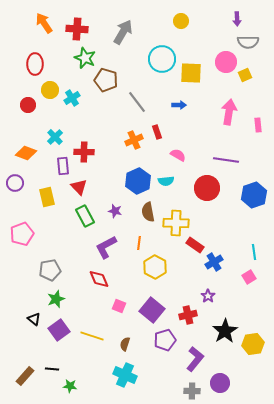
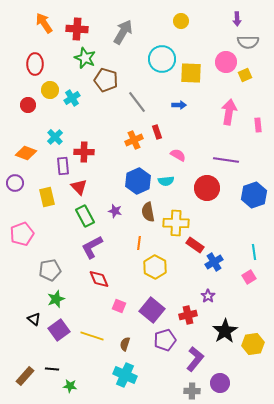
purple L-shape at (106, 247): moved 14 px left
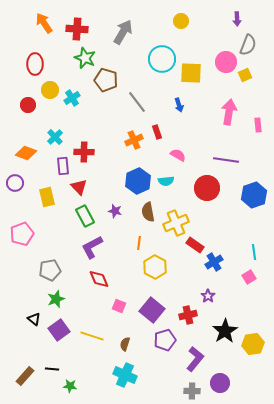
gray semicircle at (248, 42): moved 3 px down; rotated 70 degrees counterclockwise
blue arrow at (179, 105): rotated 72 degrees clockwise
yellow cross at (176, 223): rotated 25 degrees counterclockwise
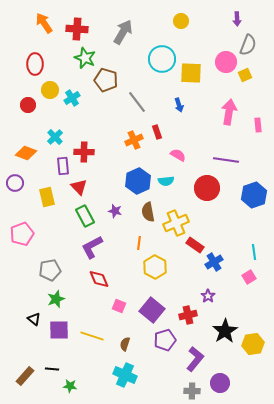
purple square at (59, 330): rotated 35 degrees clockwise
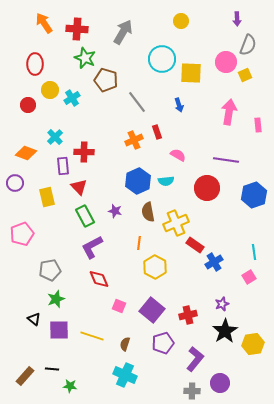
purple star at (208, 296): moved 14 px right, 8 px down; rotated 16 degrees clockwise
purple pentagon at (165, 340): moved 2 px left, 3 px down
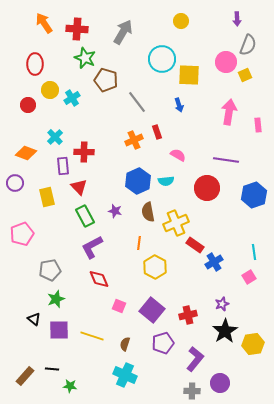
yellow square at (191, 73): moved 2 px left, 2 px down
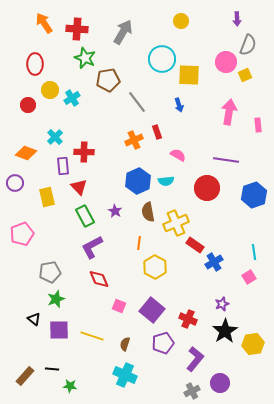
brown pentagon at (106, 80): moved 2 px right; rotated 25 degrees counterclockwise
purple star at (115, 211): rotated 16 degrees clockwise
gray pentagon at (50, 270): moved 2 px down
red cross at (188, 315): moved 4 px down; rotated 36 degrees clockwise
gray cross at (192, 391): rotated 28 degrees counterclockwise
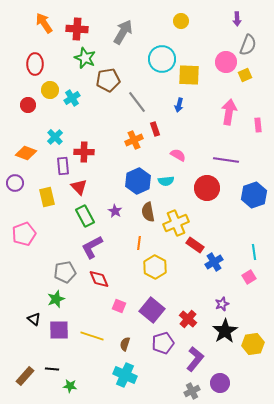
blue arrow at (179, 105): rotated 32 degrees clockwise
red rectangle at (157, 132): moved 2 px left, 3 px up
pink pentagon at (22, 234): moved 2 px right
gray pentagon at (50, 272): moved 15 px right
red cross at (188, 319): rotated 18 degrees clockwise
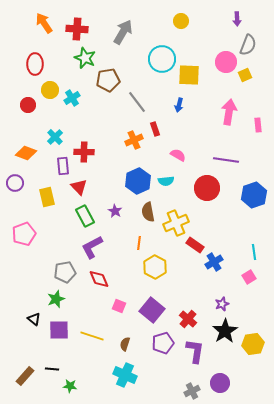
purple L-shape at (195, 359): moved 8 px up; rotated 30 degrees counterclockwise
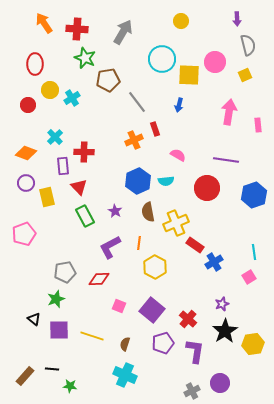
gray semicircle at (248, 45): rotated 35 degrees counterclockwise
pink circle at (226, 62): moved 11 px left
purple circle at (15, 183): moved 11 px right
purple L-shape at (92, 247): moved 18 px right
red diamond at (99, 279): rotated 70 degrees counterclockwise
